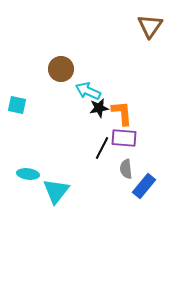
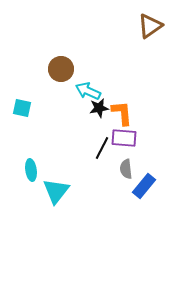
brown triangle: rotated 20 degrees clockwise
cyan square: moved 5 px right, 3 px down
cyan ellipse: moved 3 px right, 4 px up; rotated 75 degrees clockwise
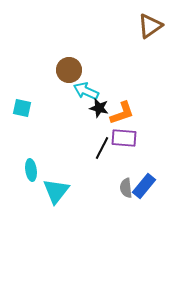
brown circle: moved 8 px right, 1 px down
cyan arrow: moved 2 px left
black star: rotated 24 degrees clockwise
orange L-shape: rotated 76 degrees clockwise
gray semicircle: moved 19 px down
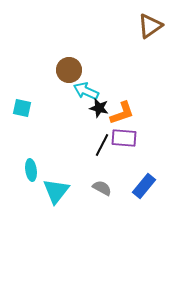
black line: moved 3 px up
gray semicircle: moved 24 px left; rotated 126 degrees clockwise
